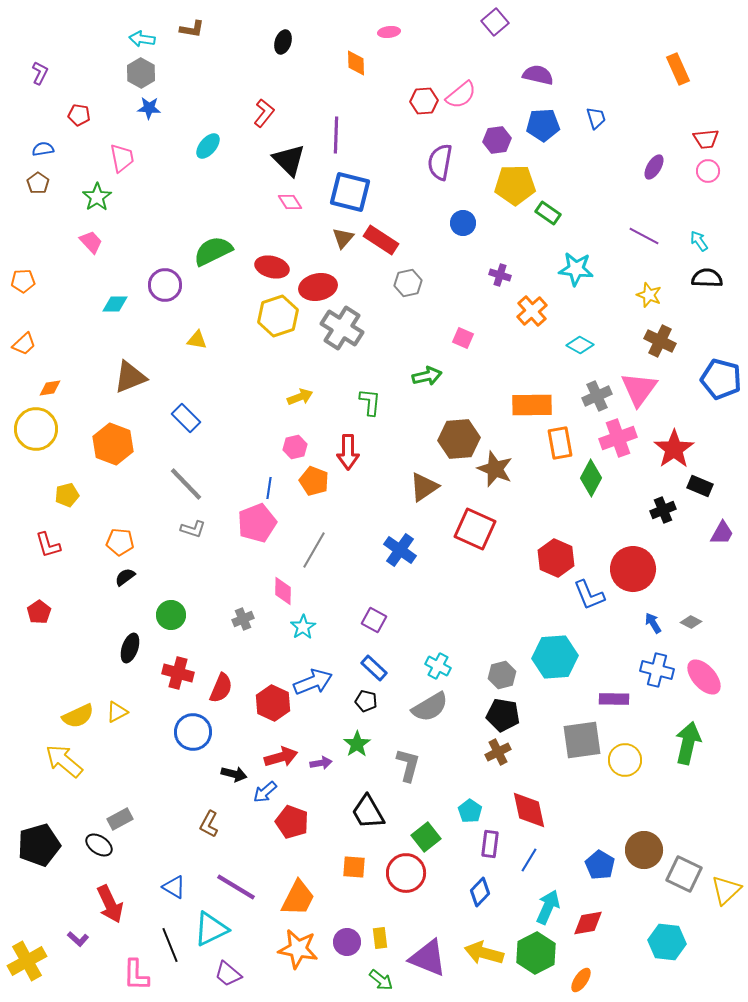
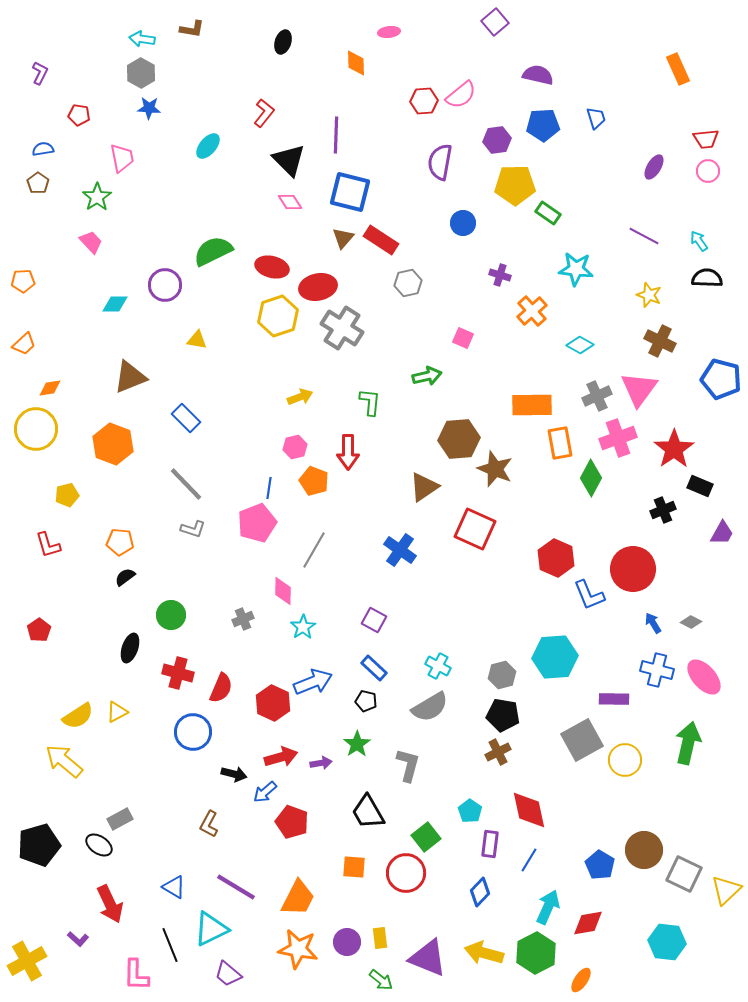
red pentagon at (39, 612): moved 18 px down
yellow semicircle at (78, 716): rotated 8 degrees counterclockwise
gray square at (582, 740): rotated 21 degrees counterclockwise
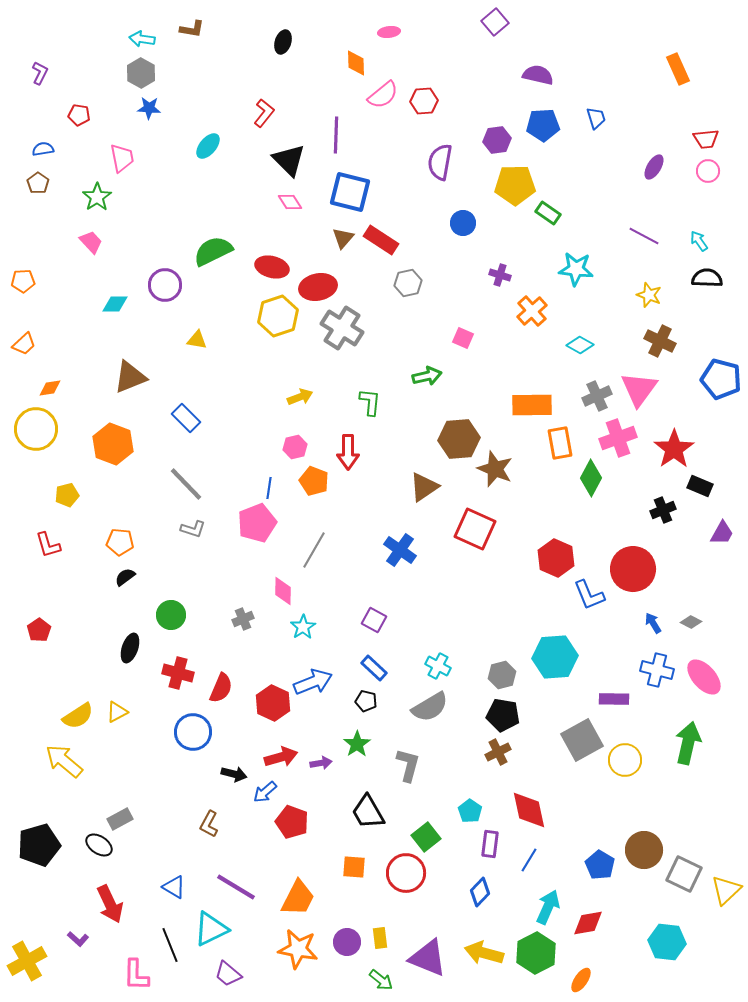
pink semicircle at (461, 95): moved 78 px left
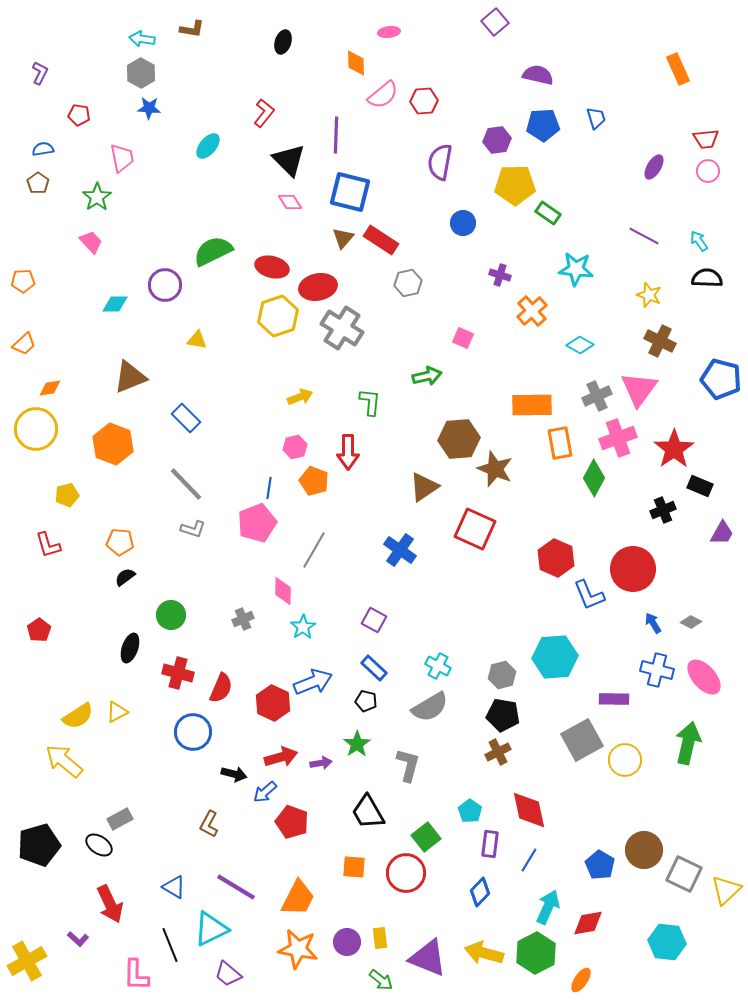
green diamond at (591, 478): moved 3 px right
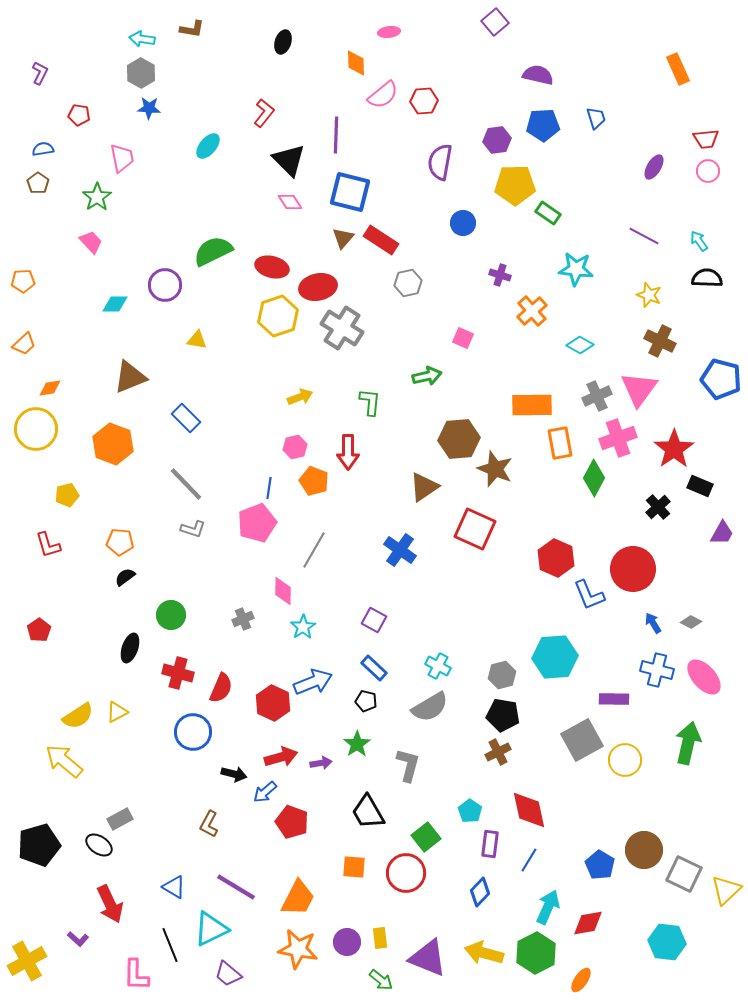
black cross at (663, 510): moved 5 px left, 3 px up; rotated 20 degrees counterclockwise
